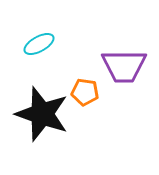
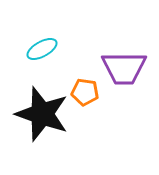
cyan ellipse: moved 3 px right, 5 px down
purple trapezoid: moved 2 px down
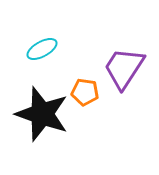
purple trapezoid: rotated 123 degrees clockwise
